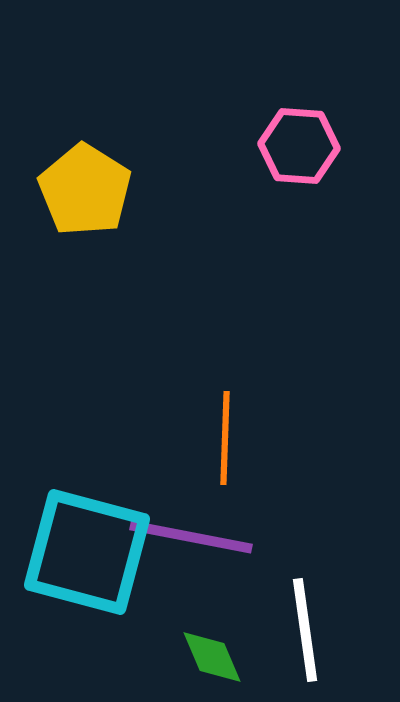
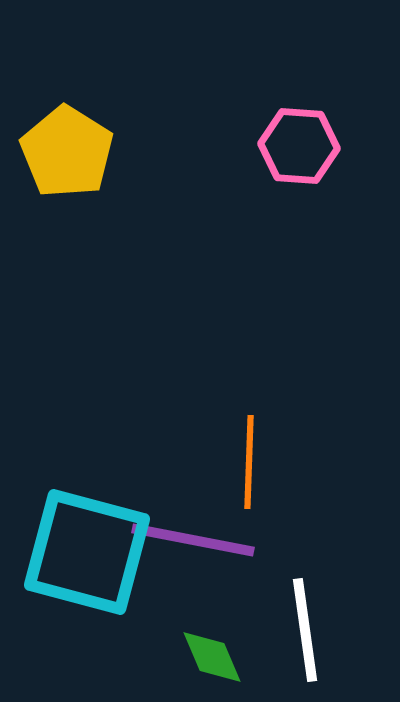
yellow pentagon: moved 18 px left, 38 px up
orange line: moved 24 px right, 24 px down
purple line: moved 2 px right, 3 px down
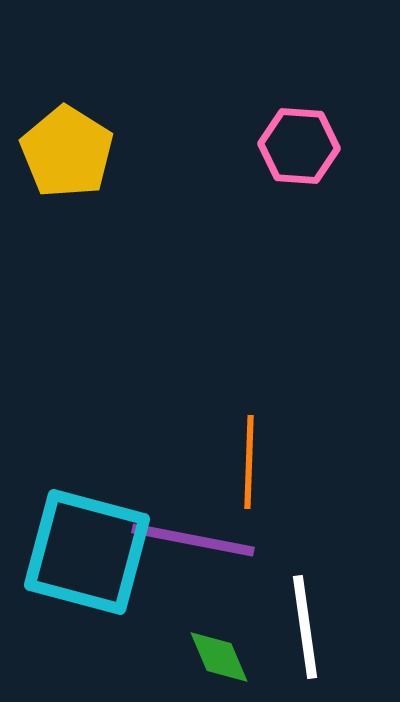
white line: moved 3 px up
green diamond: moved 7 px right
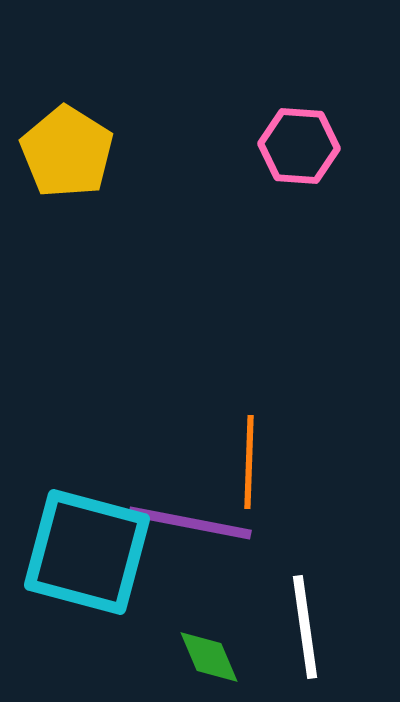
purple line: moved 3 px left, 17 px up
green diamond: moved 10 px left
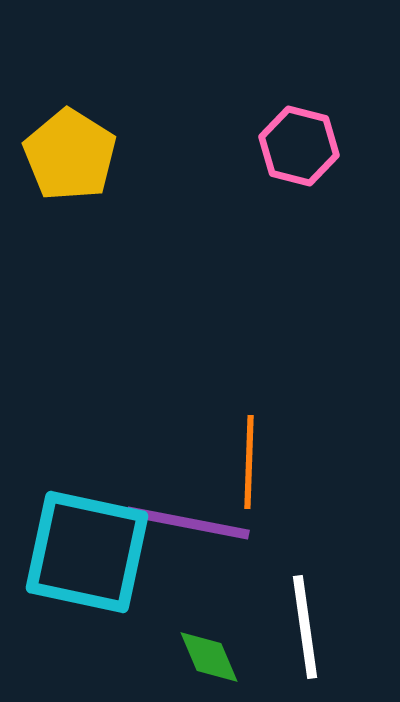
pink hexagon: rotated 10 degrees clockwise
yellow pentagon: moved 3 px right, 3 px down
purple line: moved 2 px left
cyan square: rotated 3 degrees counterclockwise
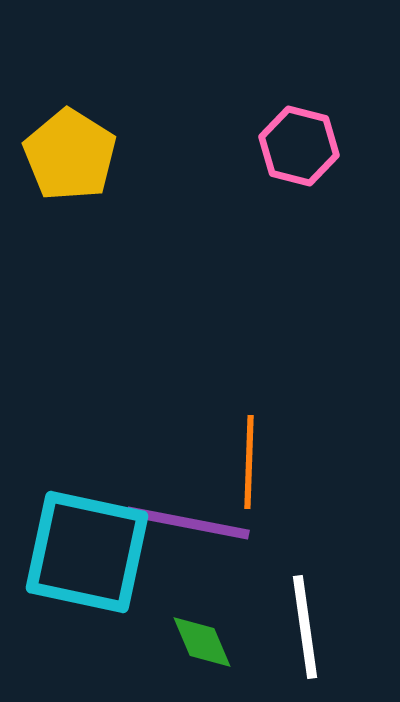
green diamond: moved 7 px left, 15 px up
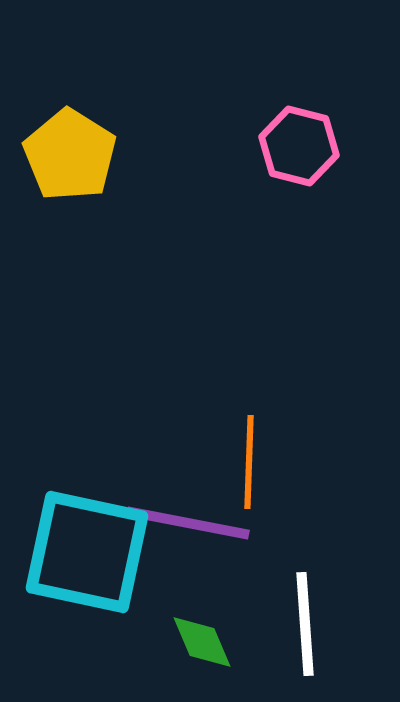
white line: moved 3 px up; rotated 4 degrees clockwise
